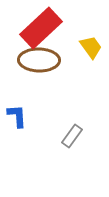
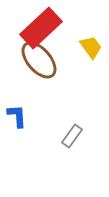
brown ellipse: rotated 48 degrees clockwise
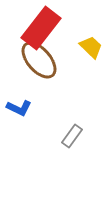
red rectangle: rotated 9 degrees counterclockwise
yellow trapezoid: rotated 10 degrees counterclockwise
blue L-shape: moved 2 px right, 8 px up; rotated 120 degrees clockwise
